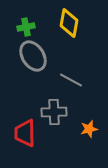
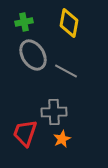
green cross: moved 2 px left, 5 px up
gray ellipse: moved 1 px up
gray line: moved 5 px left, 9 px up
orange star: moved 27 px left, 10 px down; rotated 12 degrees counterclockwise
red trapezoid: rotated 20 degrees clockwise
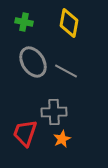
green cross: rotated 24 degrees clockwise
gray ellipse: moved 7 px down
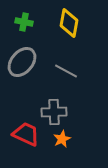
gray ellipse: moved 11 px left; rotated 72 degrees clockwise
red trapezoid: moved 1 px right, 1 px down; rotated 96 degrees clockwise
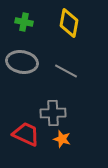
gray ellipse: rotated 60 degrees clockwise
gray cross: moved 1 px left, 1 px down
orange star: rotated 30 degrees counterclockwise
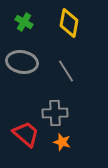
green cross: rotated 18 degrees clockwise
gray line: rotated 30 degrees clockwise
gray cross: moved 2 px right
red trapezoid: rotated 16 degrees clockwise
orange star: moved 3 px down
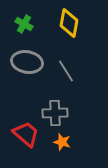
green cross: moved 2 px down
gray ellipse: moved 5 px right
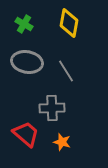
gray cross: moved 3 px left, 5 px up
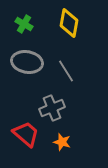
gray cross: rotated 20 degrees counterclockwise
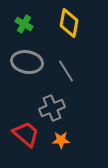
orange star: moved 1 px left, 2 px up; rotated 18 degrees counterclockwise
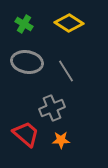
yellow diamond: rotated 68 degrees counterclockwise
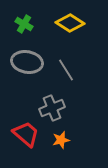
yellow diamond: moved 1 px right
gray line: moved 1 px up
orange star: rotated 12 degrees counterclockwise
